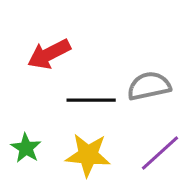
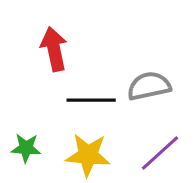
red arrow: moved 5 px right, 5 px up; rotated 105 degrees clockwise
green star: rotated 28 degrees counterclockwise
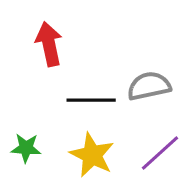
red arrow: moved 5 px left, 5 px up
yellow star: moved 4 px right; rotated 21 degrees clockwise
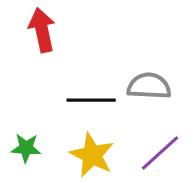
red arrow: moved 7 px left, 14 px up
gray semicircle: rotated 15 degrees clockwise
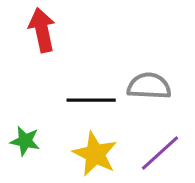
green star: moved 1 px left, 7 px up; rotated 8 degrees clockwise
yellow star: moved 3 px right, 1 px up
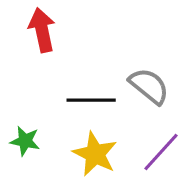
gray semicircle: rotated 36 degrees clockwise
purple line: moved 1 px right, 1 px up; rotated 6 degrees counterclockwise
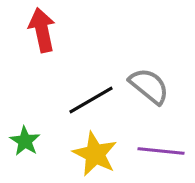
black line: rotated 30 degrees counterclockwise
green star: rotated 20 degrees clockwise
purple line: moved 1 px up; rotated 54 degrees clockwise
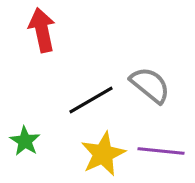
gray semicircle: moved 1 px right, 1 px up
yellow star: moved 8 px right; rotated 21 degrees clockwise
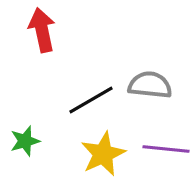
gray semicircle: rotated 33 degrees counterclockwise
green star: rotated 24 degrees clockwise
purple line: moved 5 px right, 2 px up
